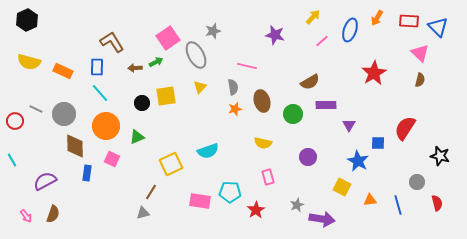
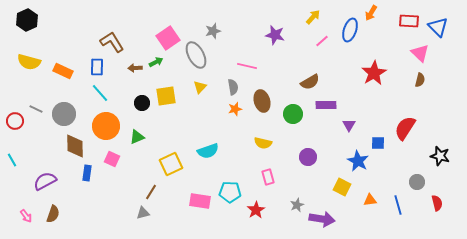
orange arrow at (377, 18): moved 6 px left, 5 px up
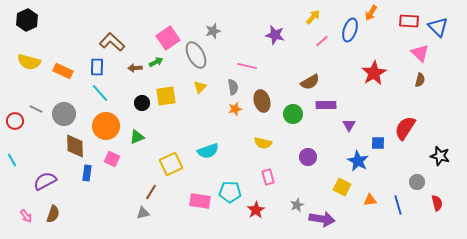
brown L-shape at (112, 42): rotated 15 degrees counterclockwise
